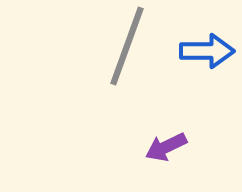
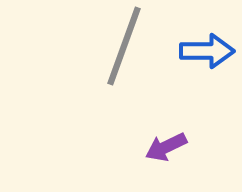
gray line: moved 3 px left
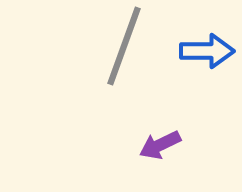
purple arrow: moved 6 px left, 2 px up
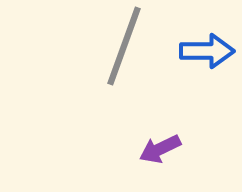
purple arrow: moved 4 px down
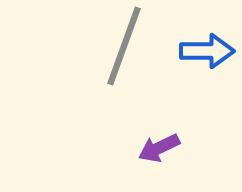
purple arrow: moved 1 px left, 1 px up
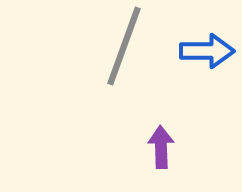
purple arrow: moved 2 px right, 1 px up; rotated 114 degrees clockwise
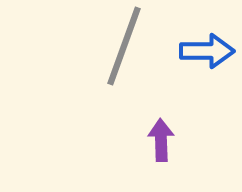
purple arrow: moved 7 px up
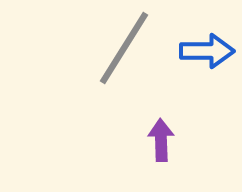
gray line: moved 2 px down; rotated 12 degrees clockwise
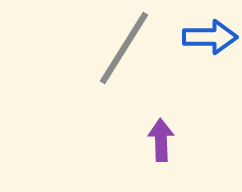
blue arrow: moved 3 px right, 14 px up
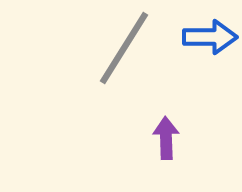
purple arrow: moved 5 px right, 2 px up
